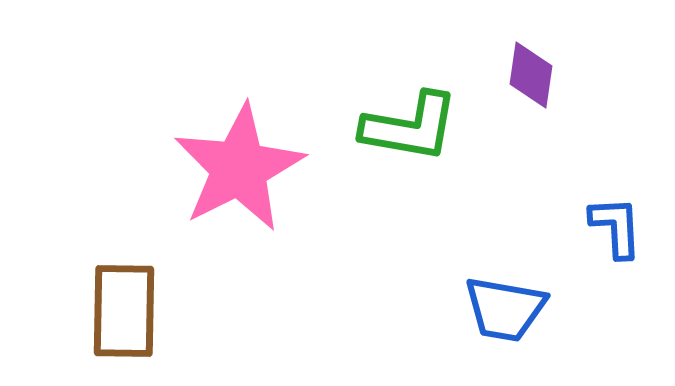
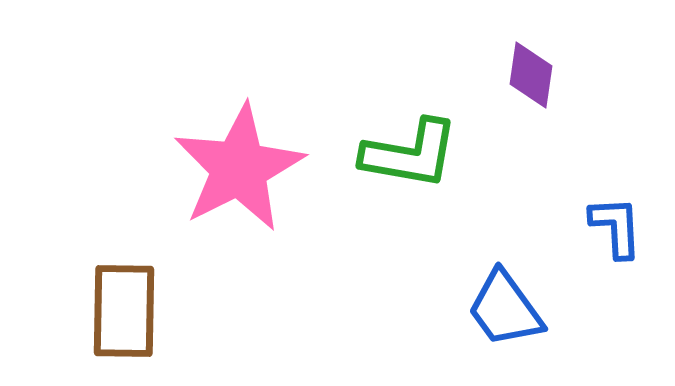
green L-shape: moved 27 px down
blue trapezoid: rotated 44 degrees clockwise
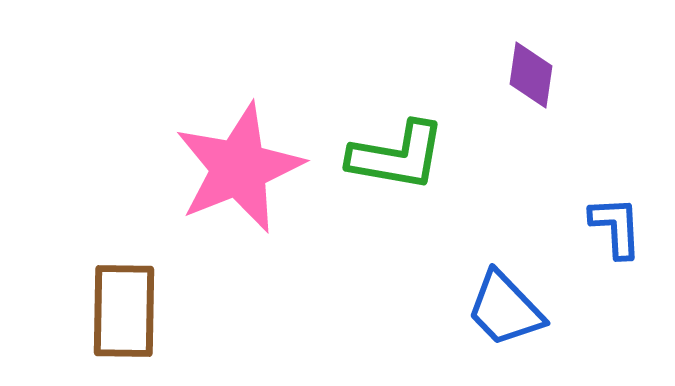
green L-shape: moved 13 px left, 2 px down
pink star: rotated 5 degrees clockwise
blue trapezoid: rotated 8 degrees counterclockwise
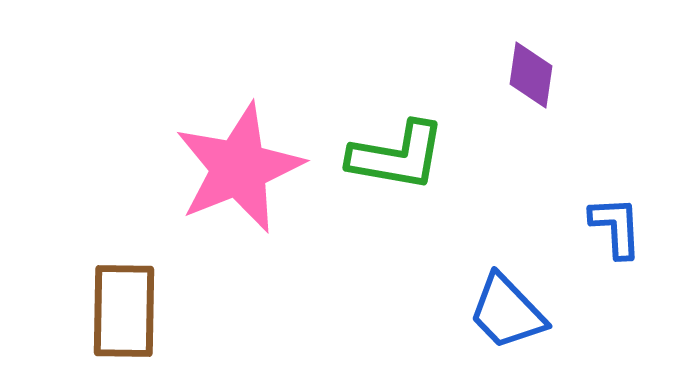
blue trapezoid: moved 2 px right, 3 px down
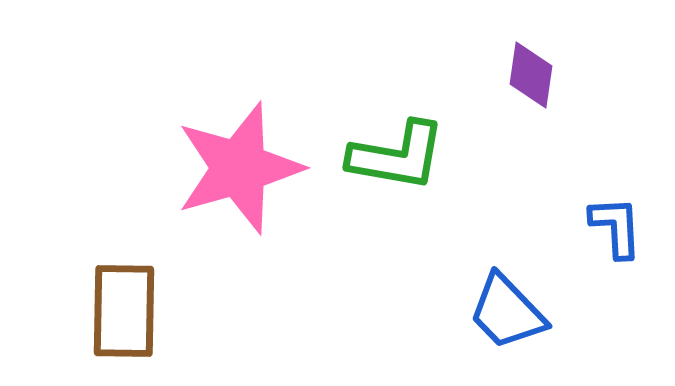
pink star: rotated 6 degrees clockwise
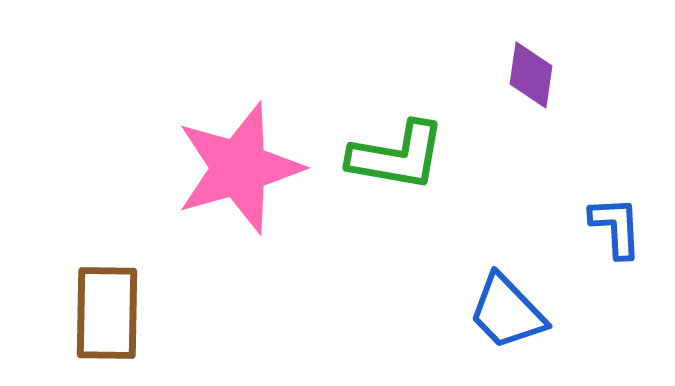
brown rectangle: moved 17 px left, 2 px down
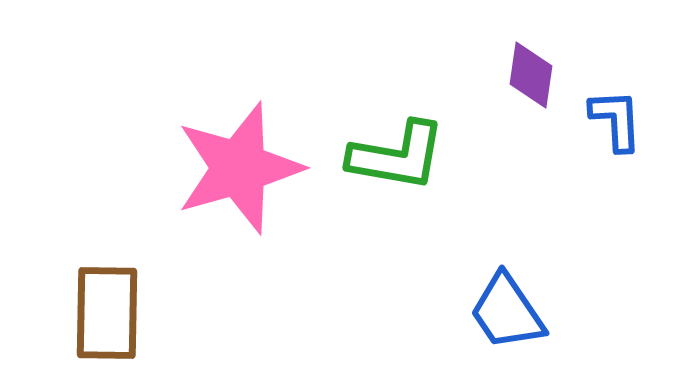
blue L-shape: moved 107 px up
blue trapezoid: rotated 10 degrees clockwise
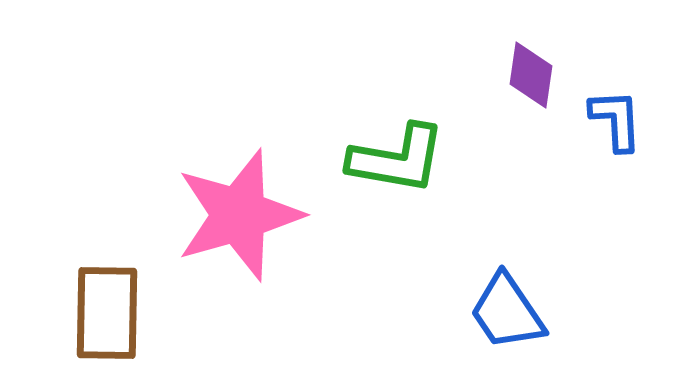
green L-shape: moved 3 px down
pink star: moved 47 px down
